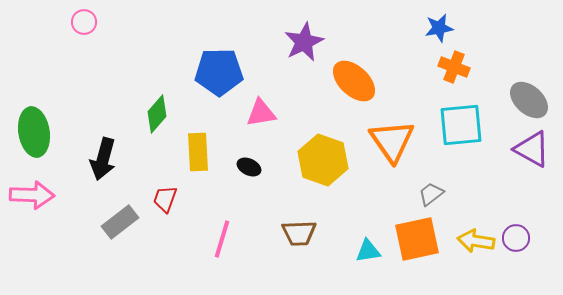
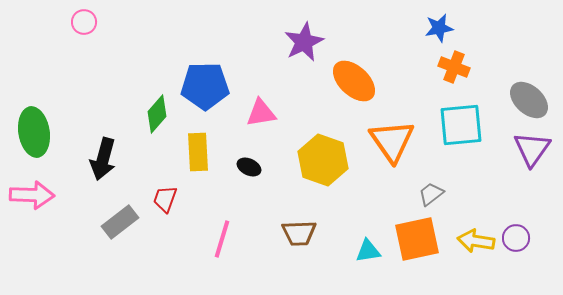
blue pentagon: moved 14 px left, 14 px down
purple triangle: rotated 36 degrees clockwise
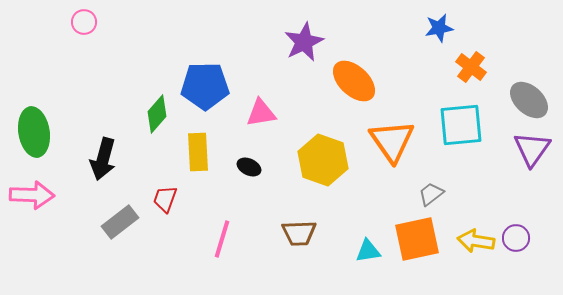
orange cross: moved 17 px right; rotated 16 degrees clockwise
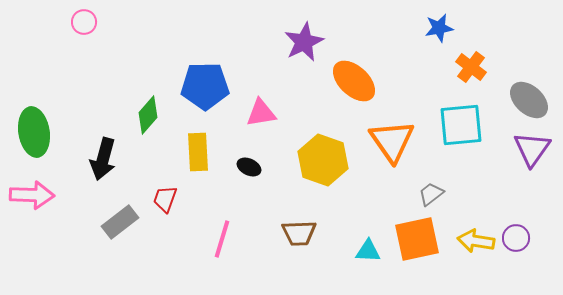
green diamond: moved 9 px left, 1 px down
cyan triangle: rotated 12 degrees clockwise
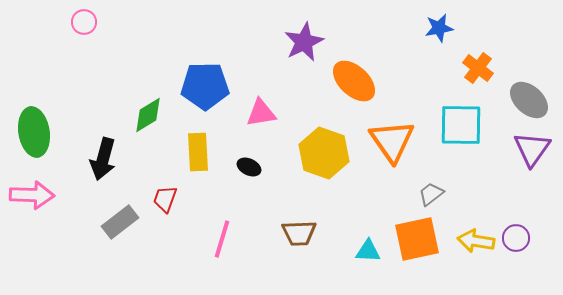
orange cross: moved 7 px right, 1 px down
green diamond: rotated 18 degrees clockwise
cyan square: rotated 6 degrees clockwise
yellow hexagon: moved 1 px right, 7 px up
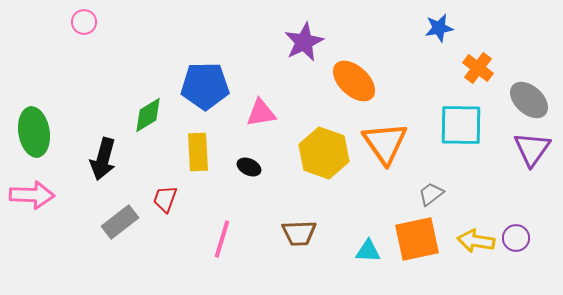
orange triangle: moved 7 px left, 2 px down
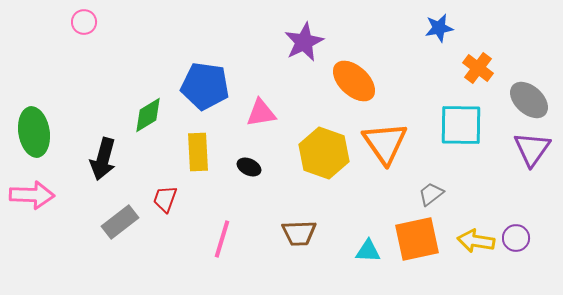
blue pentagon: rotated 9 degrees clockwise
